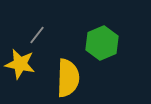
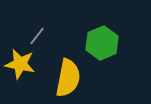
gray line: moved 1 px down
yellow semicircle: rotated 9 degrees clockwise
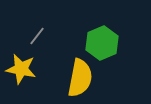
yellow star: moved 1 px right, 5 px down
yellow semicircle: moved 12 px right
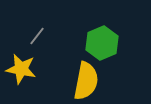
yellow semicircle: moved 6 px right, 3 px down
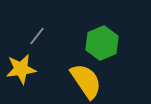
yellow star: rotated 20 degrees counterclockwise
yellow semicircle: rotated 45 degrees counterclockwise
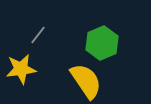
gray line: moved 1 px right, 1 px up
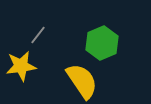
yellow star: moved 3 px up
yellow semicircle: moved 4 px left
